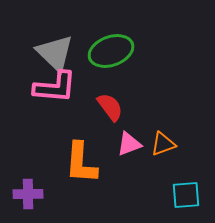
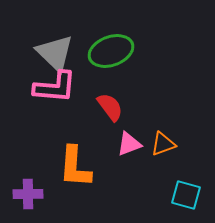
orange L-shape: moved 6 px left, 4 px down
cyan square: rotated 20 degrees clockwise
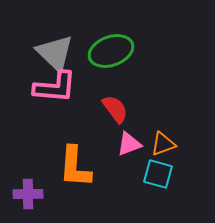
red semicircle: moved 5 px right, 2 px down
cyan square: moved 28 px left, 21 px up
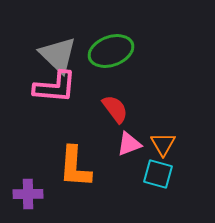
gray triangle: moved 3 px right, 2 px down
orange triangle: rotated 40 degrees counterclockwise
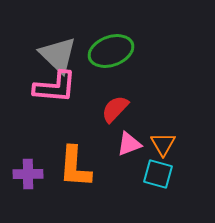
red semicircle: rotated 100 degrees counterclockwise
purple cross: moved 20 px up
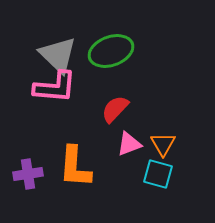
purple cross: rotated 8 degrees counterclockwise
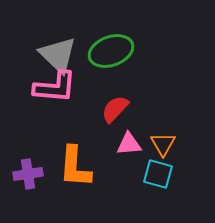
pink triangle: rotated 16 degrees clockwise
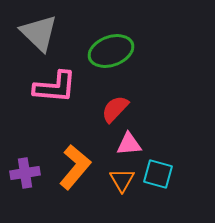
gray triangle: moved 19 px left, 22 px up
orange triangle: moved 41 px left, 36 px down
orange L-shape: rotated 144 degrees counterclockwise
purple cross: moved 3 px left, 1 px up
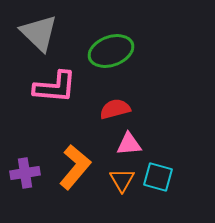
red semicircle: rotated 32 degrees clockwise
cyan square: moved 3 px down
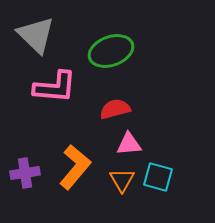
gray triangle: moved 3 px left, 2 px down
